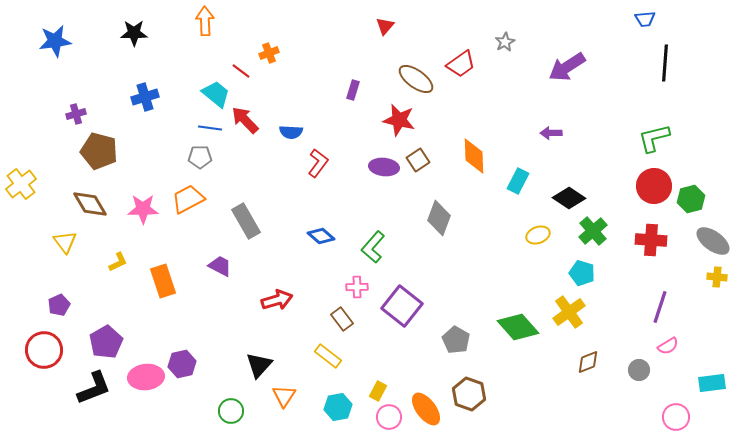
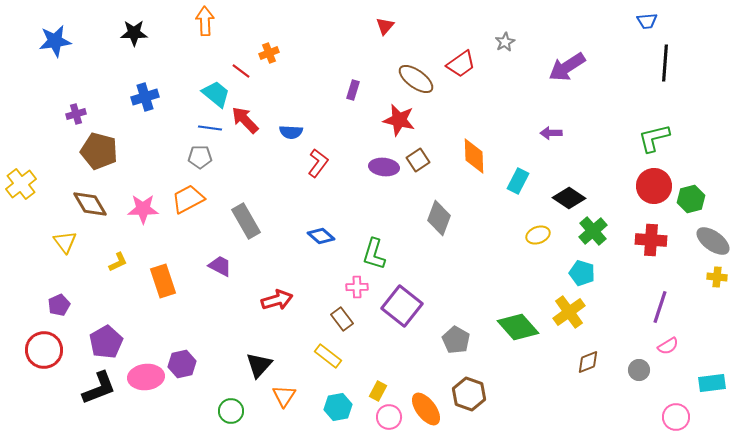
blue trapezoid at (645, 19): moved 2 px right, 2 px down
green L-shape at (373, 247): moved 1 px right, 7 px down; rotated 24 degrees counterclockwise
black L-shape at (94, 388): moved 5 px right
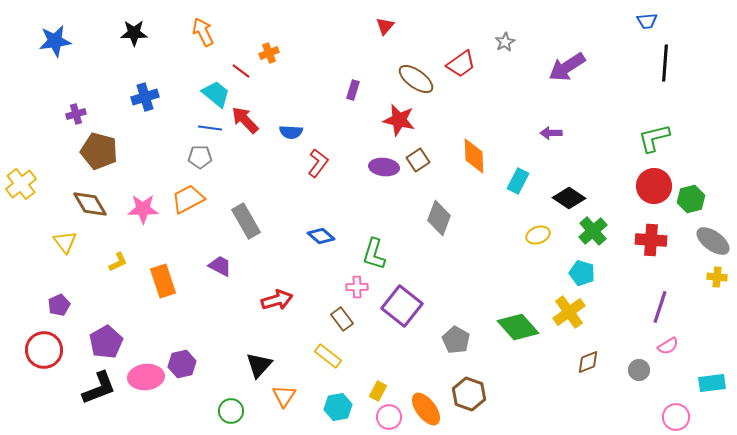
orange arrow at (205, 21): moved 2 px left, 11 px down; rotated 24 degrees counterclockwise
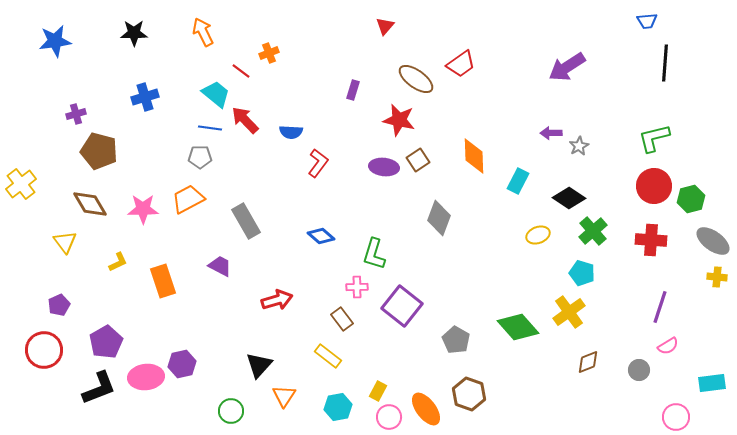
gray star at (505, 42): moved 74 px right, 104 px down
